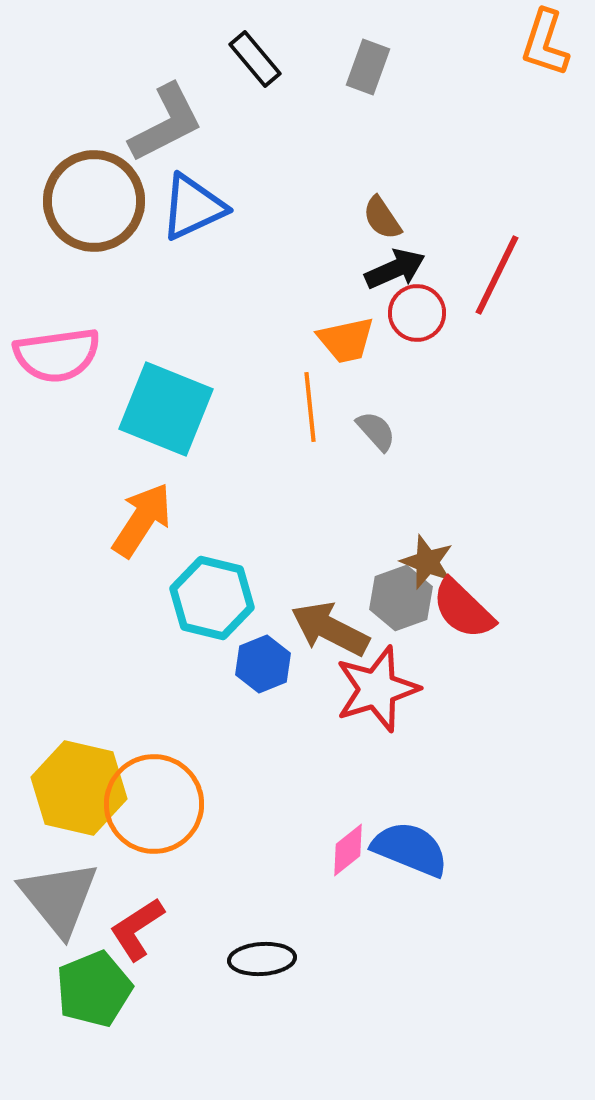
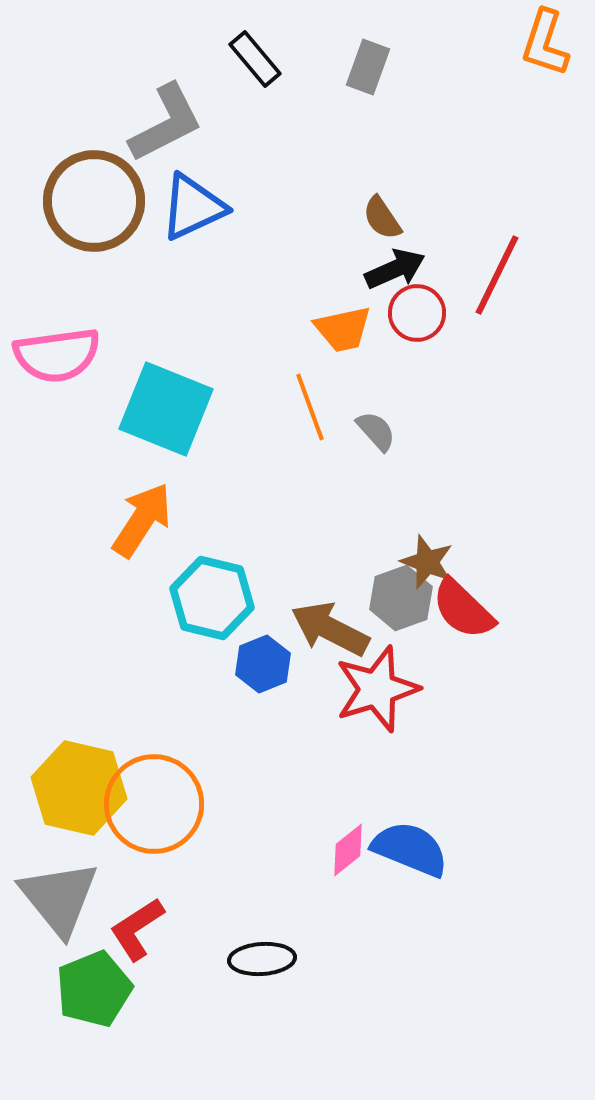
orange trapezoid: moved 3 px left, 11 px up
orange line: rotated 14 degrees counterclockwise
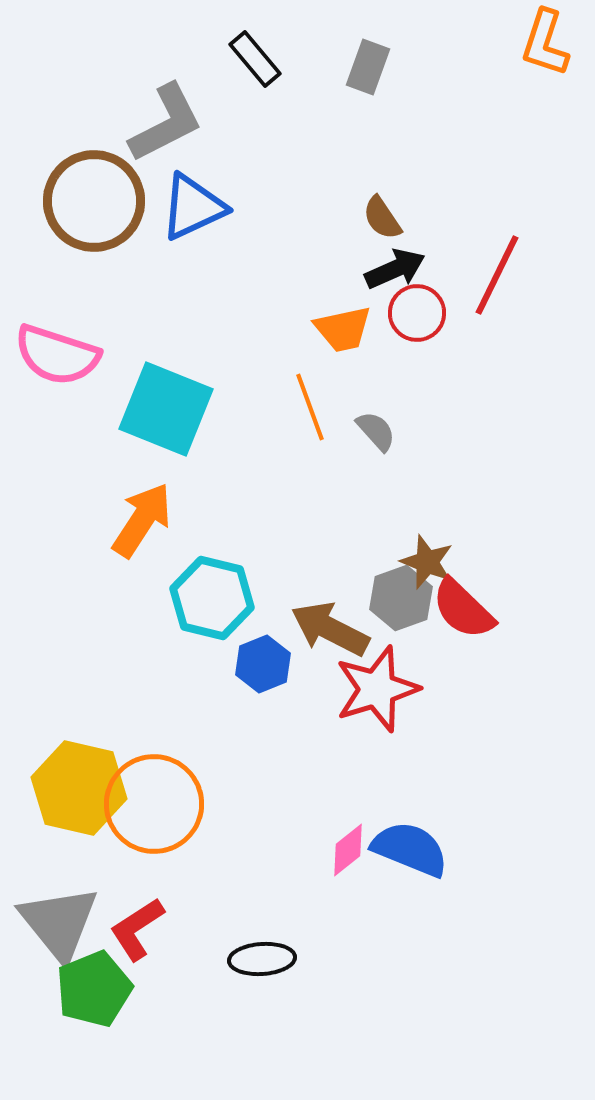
pink semicircle: rotated 26 degrees clockwise
gray triangle: moved 25 px down
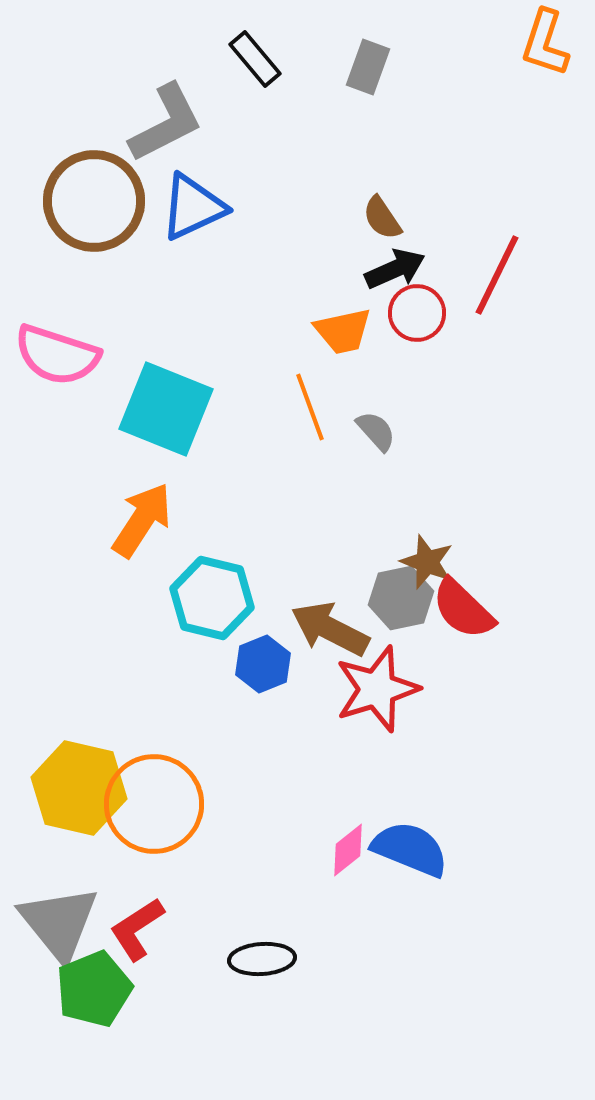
orange trapezoid: moved 2 px down
gray hexagon: rotated 8 degrees clockwise
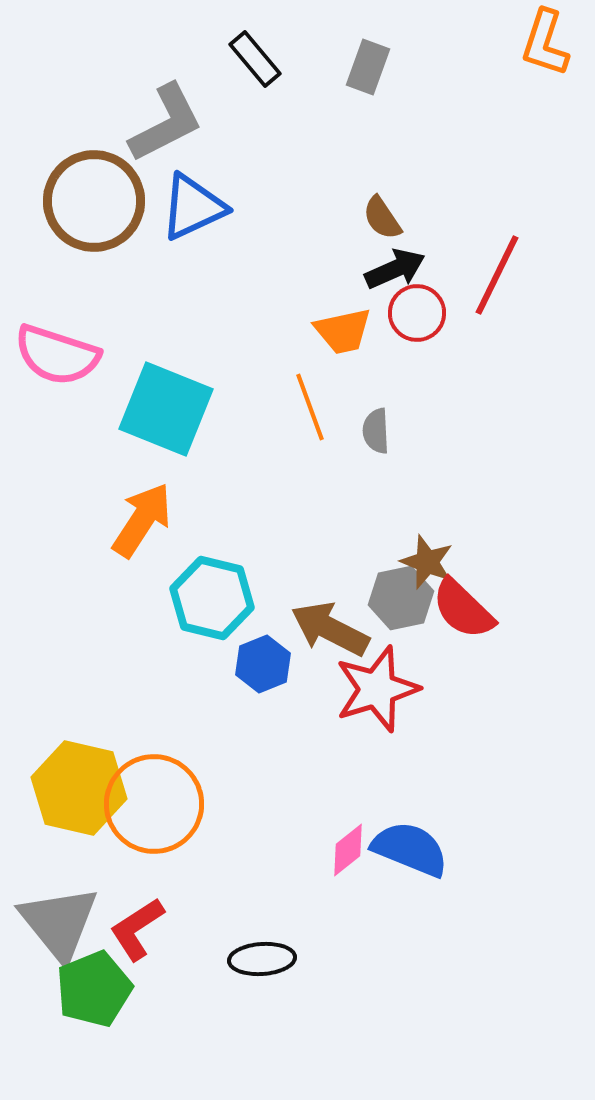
gray semicircle: rotated 141 degrees counterclockwise
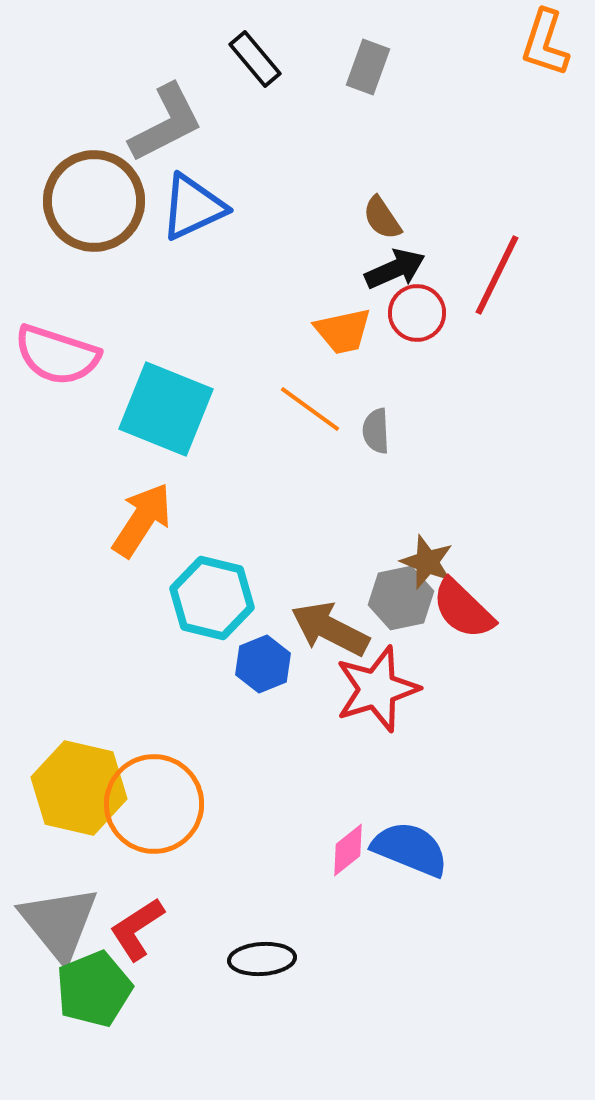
orange line: moved 2 px down; rotated 34 degrees counterclockwise
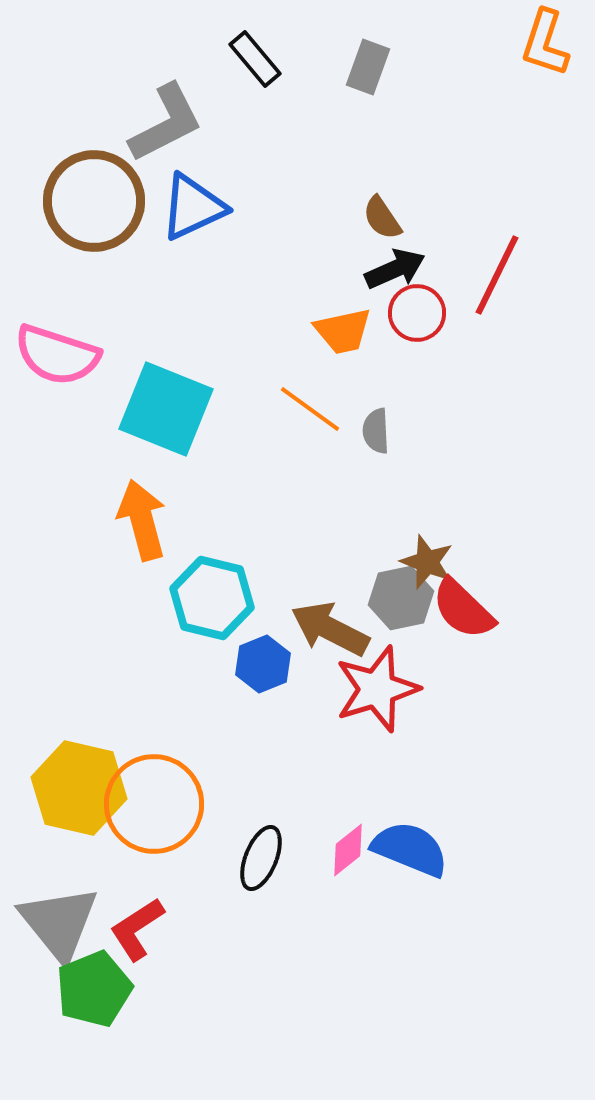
orange arrow: rotated 48 degrees counterclockwise
black ellipse: moved 1 px left, 101 px up; rotated 64 degrees counterclockwise
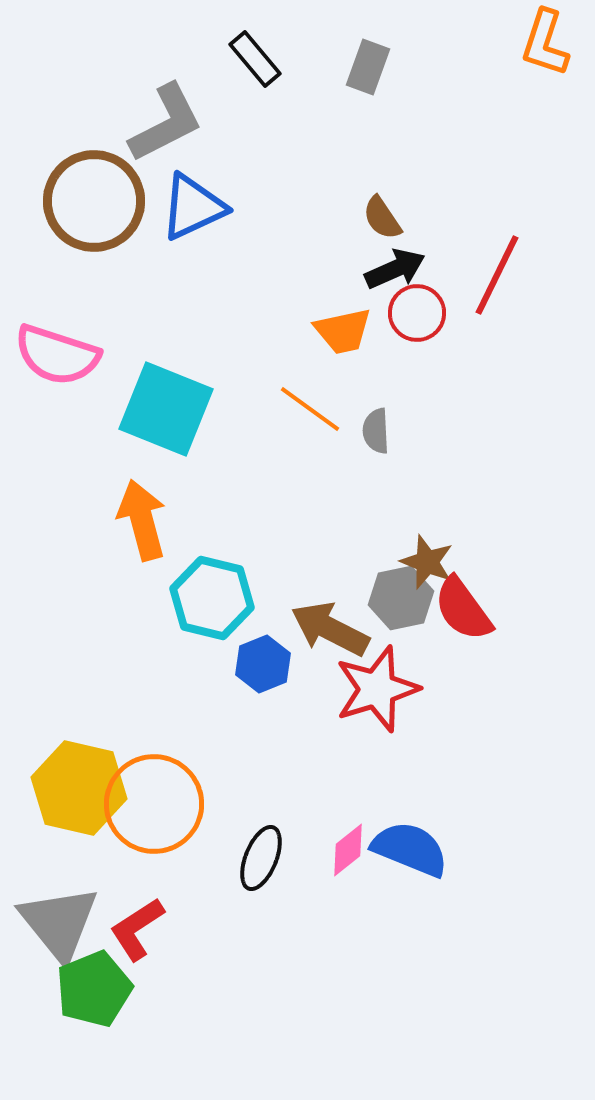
red semicircle: rotated 10 degrees clockwise
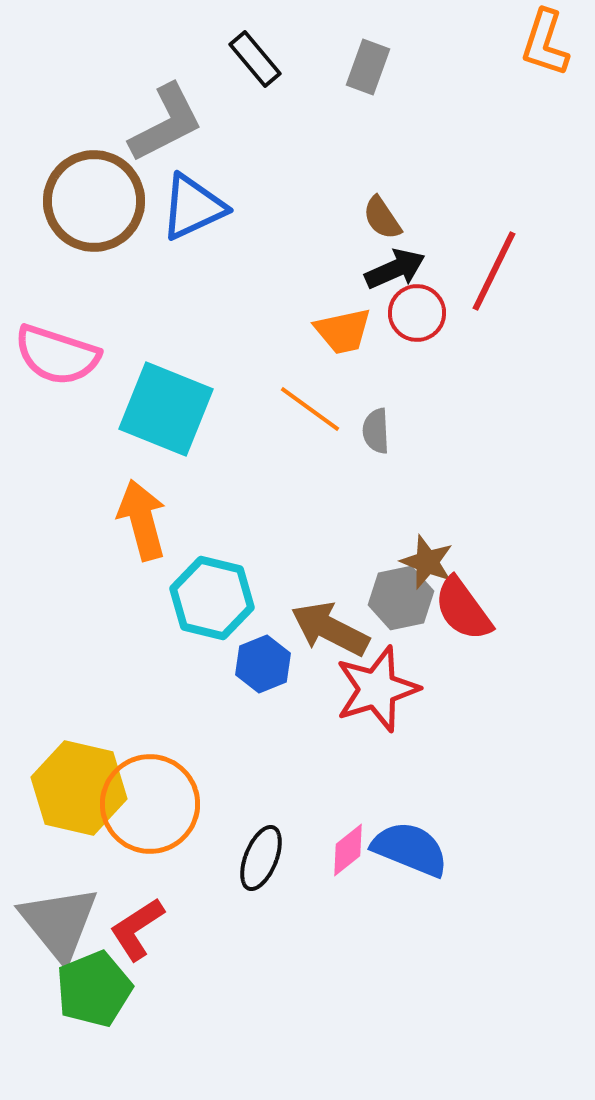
red line: moved 3 px left, 4 px up
orange circle: moved 4 px left
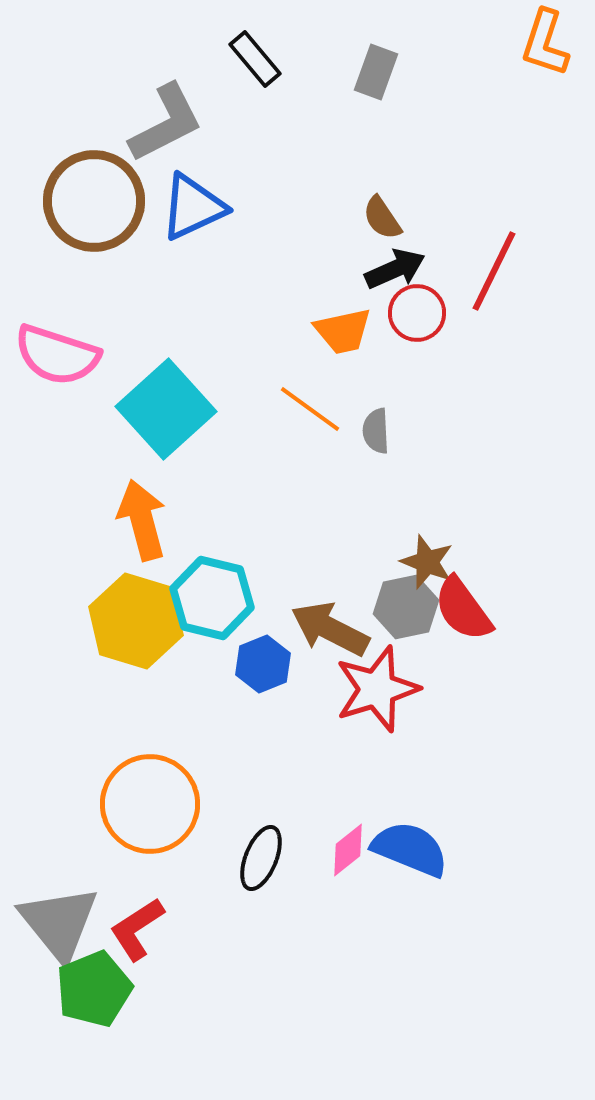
gray rectangle: moved 8 px right, 5 px down
cyan square: rotated 26 degrees clockwise
gray hexagon: moved 5 px right, 9 px down
yellow hexagon: moved 57 px right, 167 px up; rotated 4 degrees clockwise
